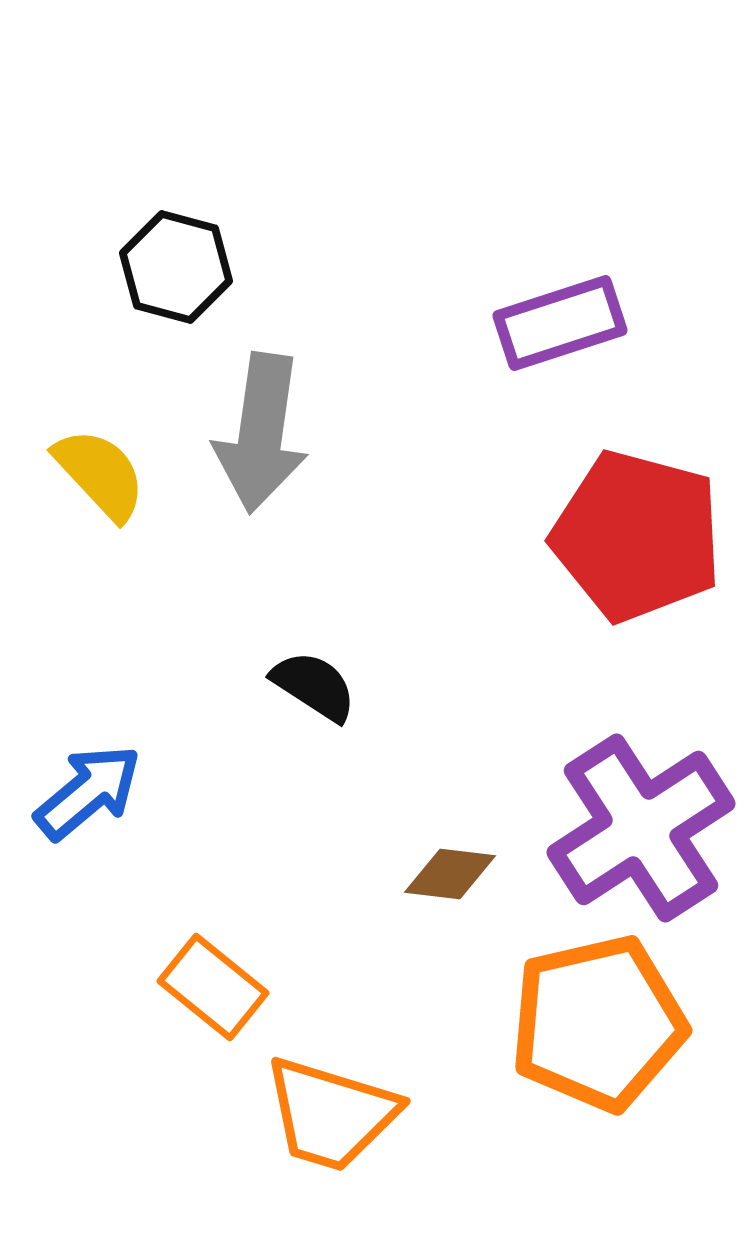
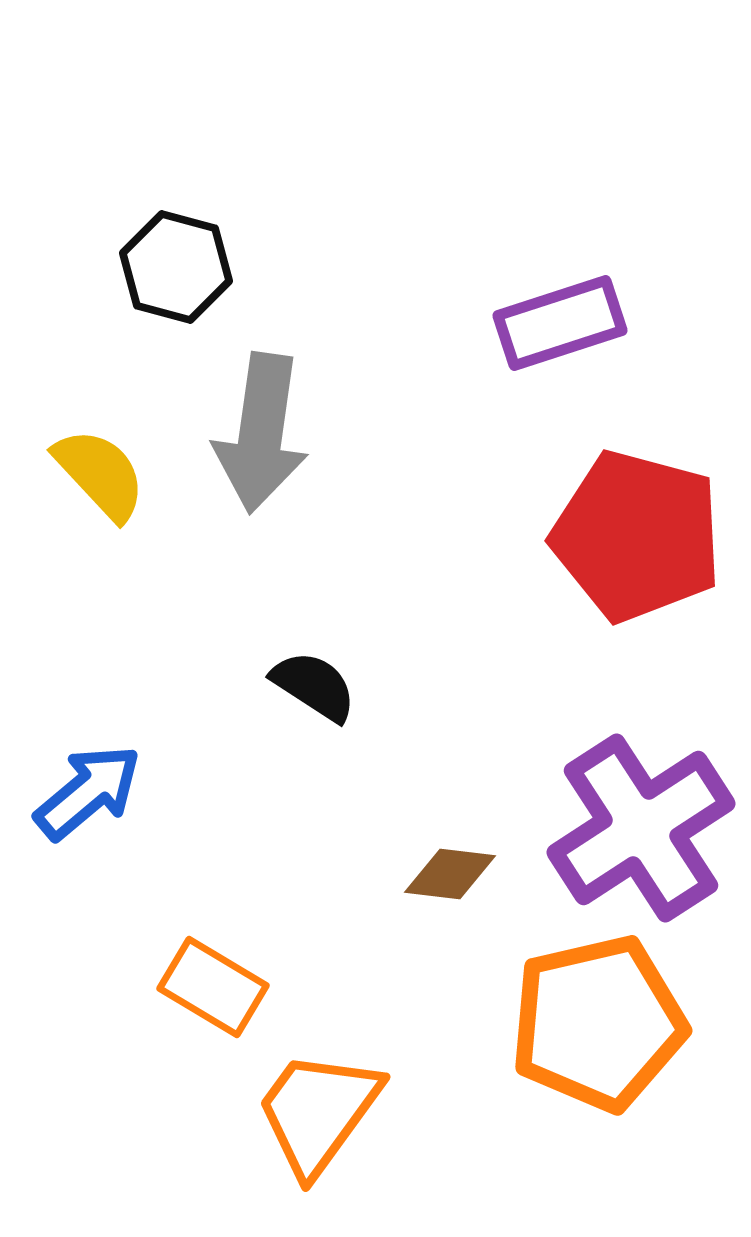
orange rectangle: rotated 8 degrees counterclockwise
orange trapezoid: moved 13 px left, 2 px up; rotated 109 degrees clockwise
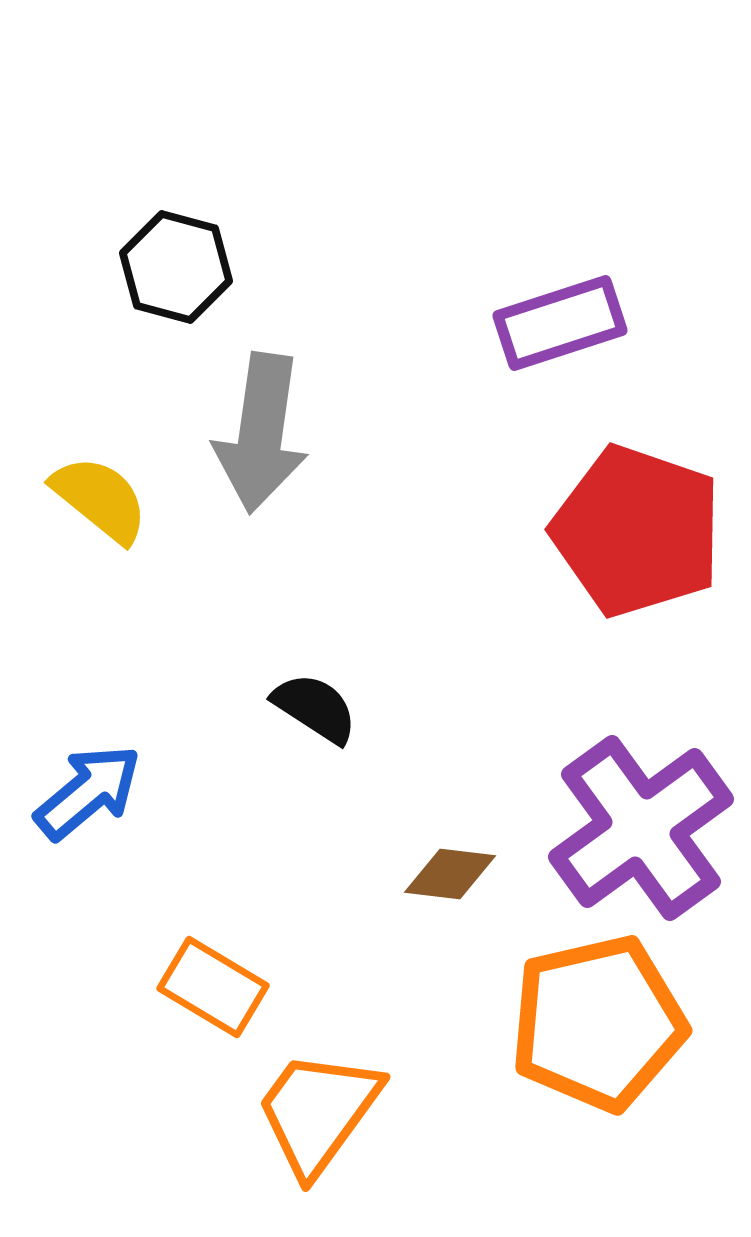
yellow semicircle: moved 25 px down; rotated 8 degrees counterclockwise
red pentagon: moved 5 px up; rotated 4 degrees clockwise
black semicircle: moved 1 px right, 22 px down
purple cross: rotated 3 degrees counterclockwise
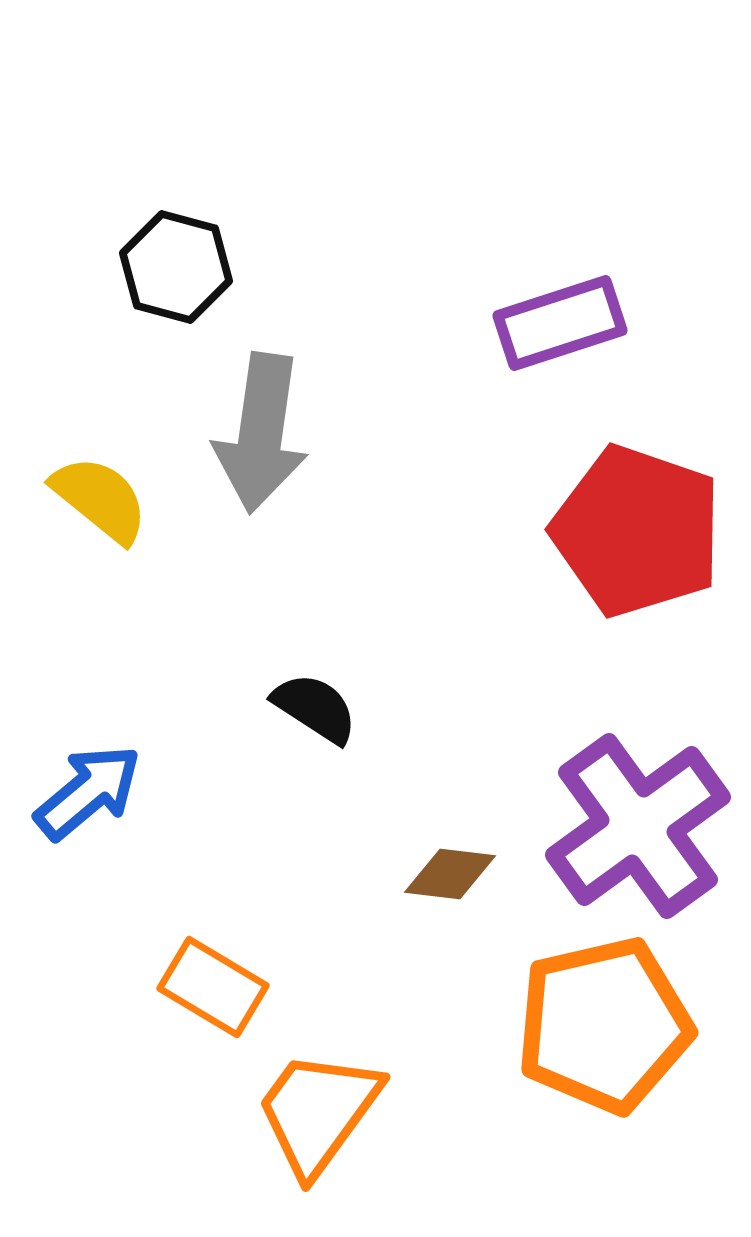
purple cross: moved 3 px left, 2 px up
orange pentagon: moved 6 px right, 2 px down
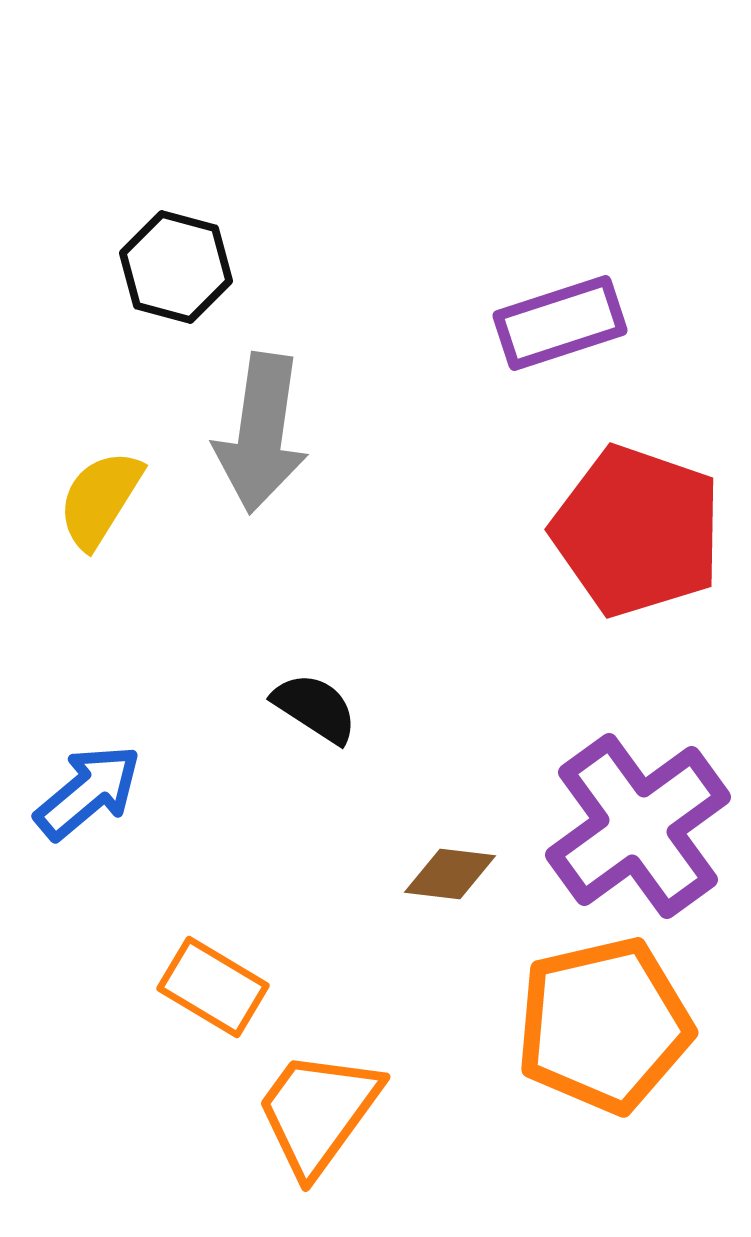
yellow semicircle: rotated 97 degrees counterclockwise
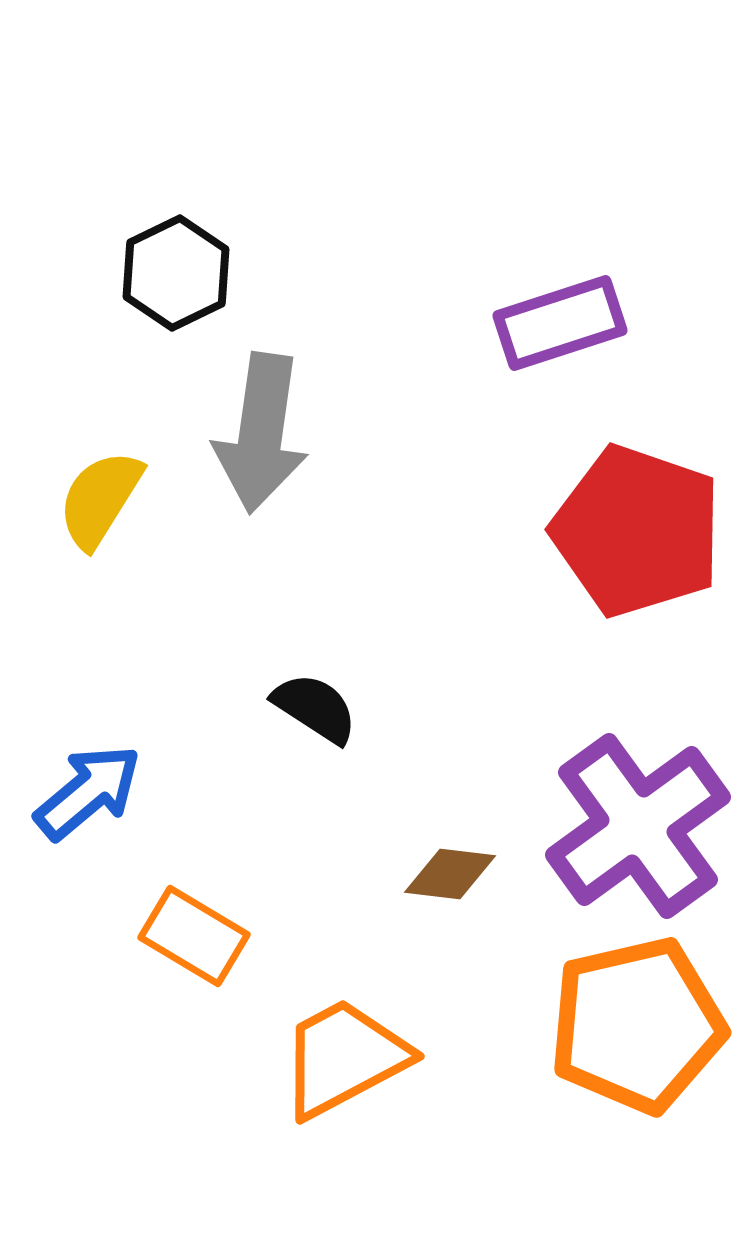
black hexagon: moved 6 px down; rotated 19 degrees clockwise
orange rectangle: moved 19 px left, 51 px up
orange pentagon: moved 33 px right
orange trapezoid: moved 26 px right, 54 px up; rotated 26 degrees clockwise
